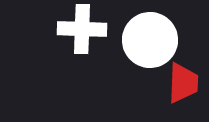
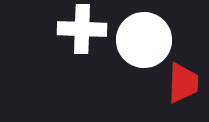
white circle: moved 6 px left
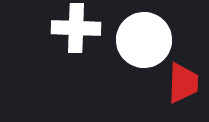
white cross: moved 6 px left, 1 px up
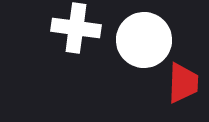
white cross: rotated 6 degrees clockwise
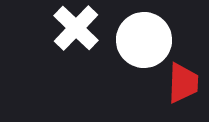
white cross: rotated 36 degrees clockwise
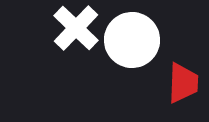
white circle: moved 12 px left
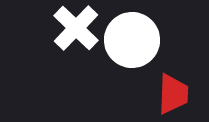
red trapezoid: moved 10 px left, 11 px down
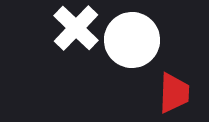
red trapezoid: moved 1 px right, 1 px up
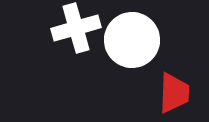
white cross: rotated 30 degrees clockwise
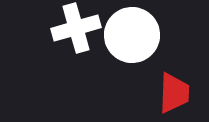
white circle: moved 5 px up
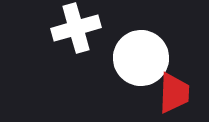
white circle: moved 9 px right, 23 px down
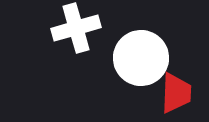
red trapezoid: moved 2 px right
